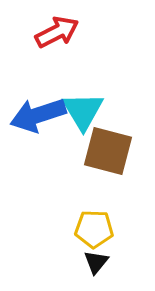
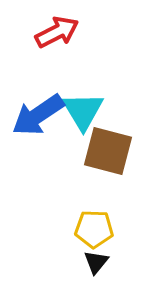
blue arrow: rotated 16 degrees counterclockwise
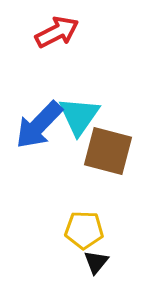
cyan triangle: moved 4 px left, 5 px down; rotated 6 degrees clockwise
blue arrow: moved 1 px right, 10 px down; rotated 12 degrees counterclockwise
yellow pentagon: moved 10 px left, 1 px down
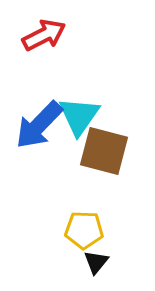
red arrow: moved 13 px left, 3 px down
brown square: moved 4 px left
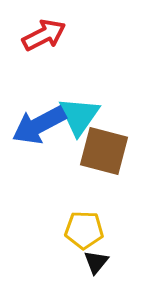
blue arrow: rotated 18 degrees clockwise
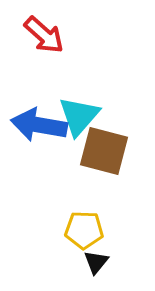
red arrow: rotated 69 degrees clockwise
cyan triangle: rotated 6 degrees clockwise
blue arrow: rotated 38 degrees clockwise
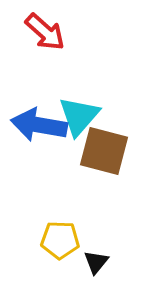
red arrow: moved 1 px right, 3 px up
yellow pentagon: moved 24 px left, 10 px down
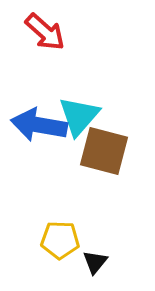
black triangle: moved 1 px left
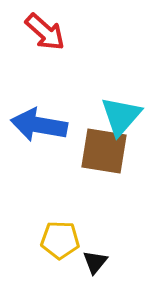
cyan triangle: moved 42 px right
brown square: rotated 6 degrees counterclockwise
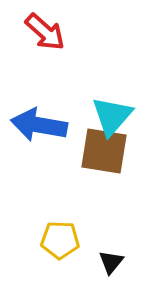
cyan triangle: moved 9 px left
black triangle: moved 16 px right
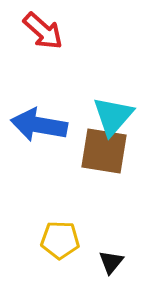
red arrow: moved 2 px left, 1 px up
cyan triangle: moved 1 px right
